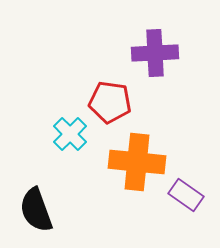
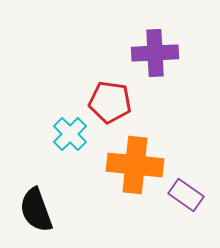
orange cross: moved 2 px left, 3 px down
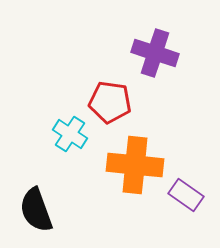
purple cross: rotated 21 degrees clockwise
cyan cross: rotated 12 degrees counterclockwise
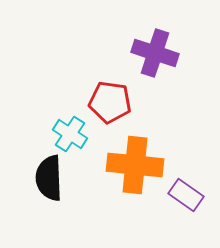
black semicircle: moved 13 px right, 32 px up; rotated 18 degrees clockwise
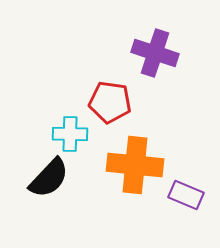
cyan cross: rotated 32 degrees counterclockwise
black semicircle: rotated 135 degrees counterclockwise
purple rectangle: rotated 12 degrees counterclockwise
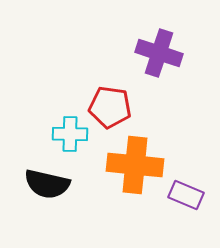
purple cross: moved 4 px right
red pentagon: moved 5 px down
black semicircle: moved 2 px left, 6 px down; rotated 60 degrees clockwise
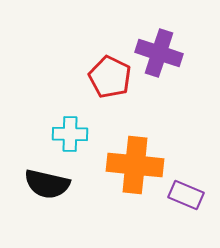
red pentagon: moved 30 px up; rotated 18 degrees clockwise
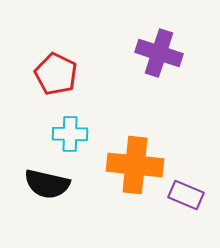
red pentagon: moved 54 px left, 3 px up
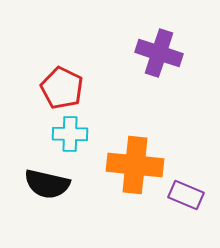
red pentagon: moved 6 px right, 14 px down
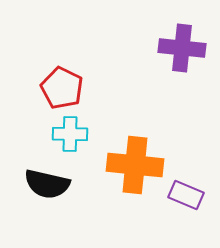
purple cross: moved 23 px right, 5 px up; rotated 12 degrees counterclockwise
